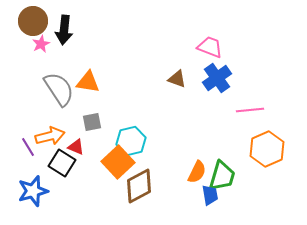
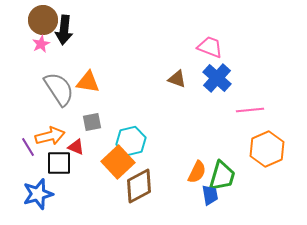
brown circle: moved 10 px right, 1 px up
blue cross: rotated 12 degrees counterclockwise
black square: moved 3 px left; rotated 32 degrees counterclockwise
blue star: moved 5 px right, 3 px down
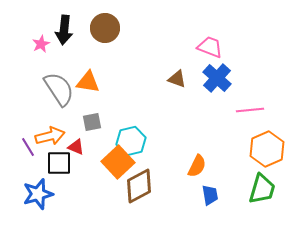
brown circle: moved 62 px right, 8 px down
orange semicircle: moved 6 px up
green trapezoid: moved 40 px right, 13 px down
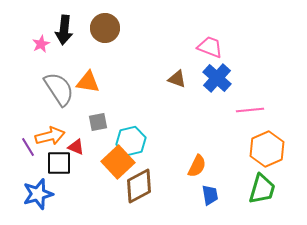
gray square: moved 6 px right
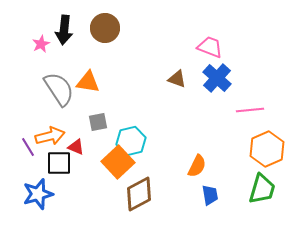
brown diamond: moved 8 px down
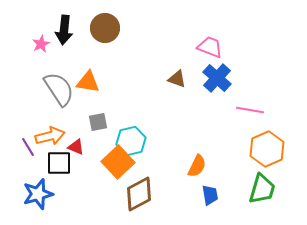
pink line: rotated 16 degrees clockwise
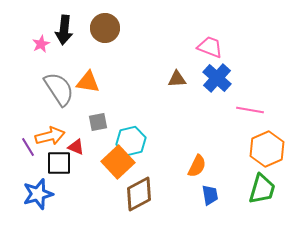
brown triangle: rotated 24 degrees counterclockwise
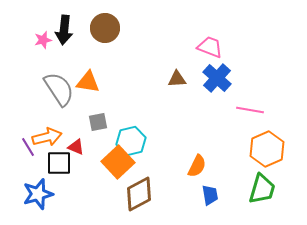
pink star: moved 2 px right, 4 px up; rotated 12 degrees clockwise
orange arrow: moved 3 px left, 1 px down
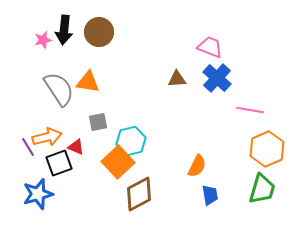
brown circle: moved 6 px left, 4 px down
black square: rotated 20 degrees counterclockwise
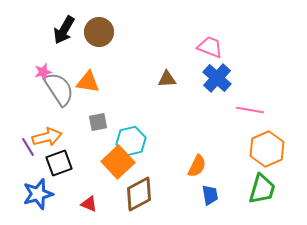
black arrow: rotated 24 degrees clockwise
pink star: moved 32 px down
brown triangle: moved 10 px left
red triangle: moved 13 px right, 57 px down
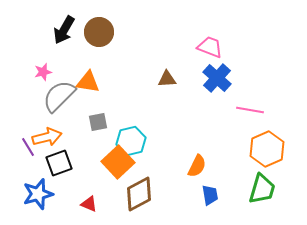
gray semicircle: moved 7 px down; rotated 102 degrees counterclockwise
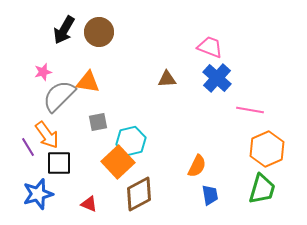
orange arrow: moved 2 px up; rotated 68 degrees clockwise
black square: rotated 20 degrees clockwise
